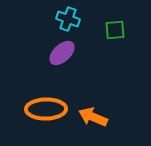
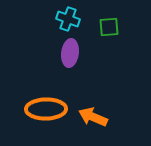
green square: moved 6 px left, 3 px up
purple ellipse: moved 8 px right; rotated 40 degrees counterclockwise
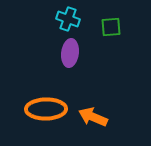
green square: moved 2 px right
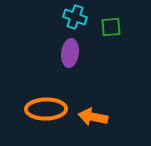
cyan cross: moved 7 px right, 2 px up
orange arrow: rotated 12 degrees counterclockwise
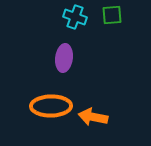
green square: moved 1 px right, 12 px up
purple ellipse: moved 6 px left, 5 px down
orange ellipse: moved 5 px right, 3 px up
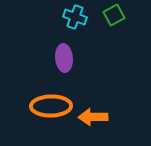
green square: moved 2 px right; rotated 25 degrees counterclockwise
purple ellipse: rotated 12 degrees counterclockwise
orange arrow: rotated 12 degrees counterclockwise
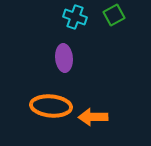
orange ellipse: rotated 6 degrees clockwise
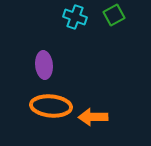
purple ellipse: moved 20 px left, 7 px down
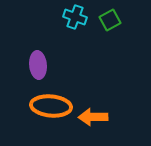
green square: moved 4 px left, 5 px down
purple ellipse: moved 6 px left
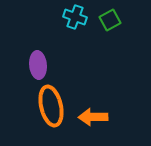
orange ellipse: rotated 72 degrees clockwise
